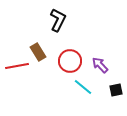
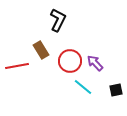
brown rectangle: moved 3 px right, 2 px up
purple arrow: moved 5 px left, 2 px up
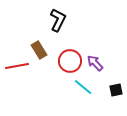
brown rectangle: moved 2 px left
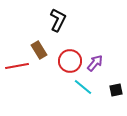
purple arrow: rotated 84 degrees clockwise
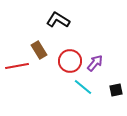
black L-shape: rotated 85 degrees counterclockwise
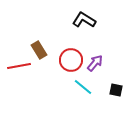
black L-shape: moved 26 px right
red circle: moved 1 px right, 1 px up
red line: moved 2 px right
black square: rotated 24 degrees clockwise
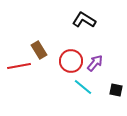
red circle: moved 1 px down
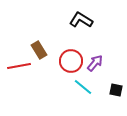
black L-shape: moved 3 px left
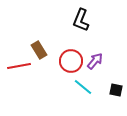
black L-shape: rotated 100 degrees counterclockwise
purple arrow: moved 2 px up
